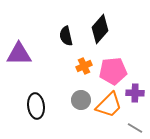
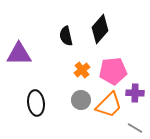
orange cross: moved 2 px left, 4 px down; rotated 14 degrees counterclockwise
black ellipse: moved 3 px up
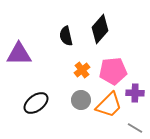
black ellipse: rotated 60 degrees clockwise
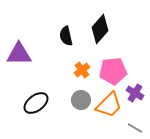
purple cross: rotated 30 degrees clockwise
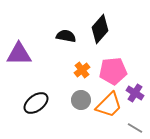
black semicircle: rotated 114 degrees clockwise
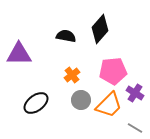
orange cross: moved 10 px left, 5 px down
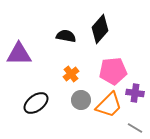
orange cross: moved 1 px left, 1 px up
purple cross: rotated 24 degrees counterclockwise
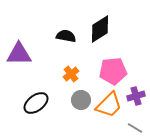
black diamond: rotated 16 degrees clockwise
purple cross: moved 1 px right, 3 px down; rotated 24 degrees counterclockwise
